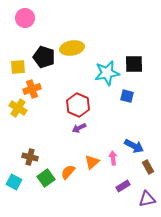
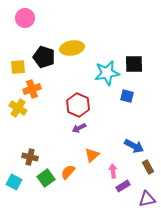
pink arrow: moved 13 px down
orange triangle: moved 7 px up
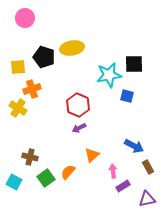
cyan star: moved 2 px right, 2 px down
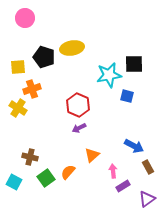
purple triangle: rotated 24 degrees counterclockwise
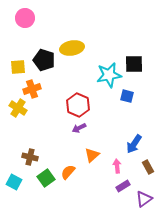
black pentagon: moved 3 px down
blue arrow: moved 2 px up; rotated 96 degrees clockwise
pink arrow: moved 4 px right, 5 px up
purple triangle: moved 3 px left
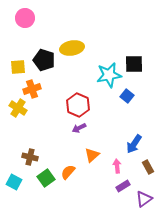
blue square: rotated 24 degrees clockwise
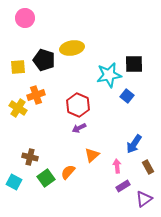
orange cross: moved 4 px right, 6 px down
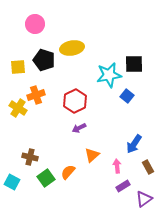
pink circle: moved 10 px right, 6 px down
red hexagon: moved 3 px left, 4 px up; rotated 10 degrees clockwise
cyan square: moved 2 px left
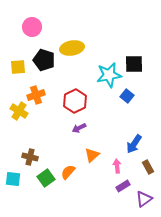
pink circle: moved 3 px left, 3 px down
yellow cross: moved 1 px right, 3 px down
cyan square: moved 1 px right, 3 px up; rotated 21 degrees counterclockwise
